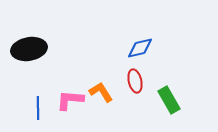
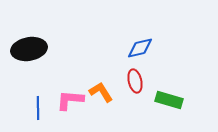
green rectangle: rotated 44 degrees counterclockwise
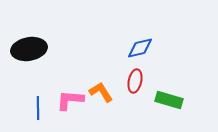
red ellipse: rotated 25 degrees clockwise
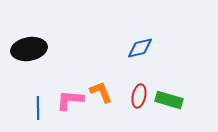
red ellipse: moved 4 px right, 15 px down
orange L-shape: rotated 10 degrees clockwise
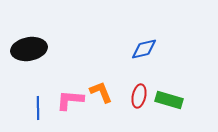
blue diamond: moved 4 px right, 1 px down
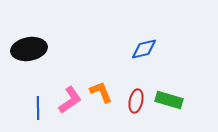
red ellipse: moved 3 px left, 5 px down
pink L-shape: rotated 140 degrees clockwise
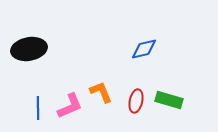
pink L-shape: moved 6 px down; rotated 12 degrees clockwise
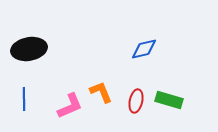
blue line: moved 14 px left, 9 px up
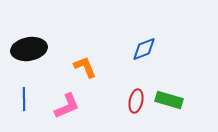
blue diamond: rotated 8 degrees counterclockwise
orange L-shape: moved 16 px left, 25 px up
pink L-shape: moved 3 px left
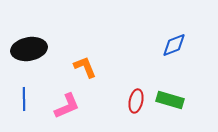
blue diamond: moved 30 px right, 4 px up
green rectangle: moved 1 px right
